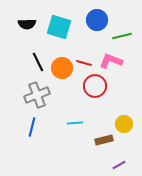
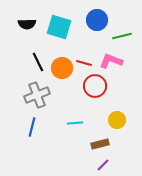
yellow circle: moved 7 px left, 4 px up
brown rectangle: moved 4 px left, 4 px down
purple line: moved 16 px left; rotated 16 degrees counterclockwise
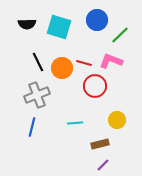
green line: moved 2 px left, 1 px up; rotated 30 degrees counterclockwise
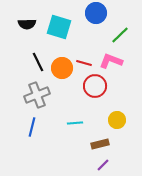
blue circle: moved 1 px left, 7 px up
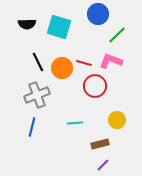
blue circle: moved 2 px right, 1 px down
green line: moved 3 px left
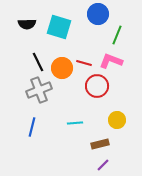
green line: rotated 24 degrees counterclockwise
red circle: moved 2 px right
gray cross: moved 2 px right, 5 px up
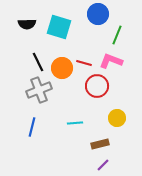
yellow circle: moved 2 px up
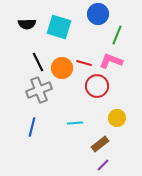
brown rectangle: rotated 24 degrees counterclockwise
